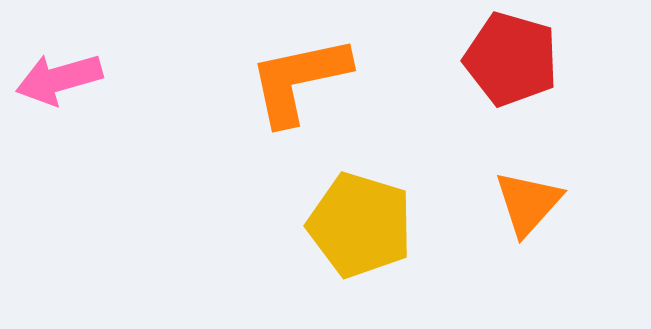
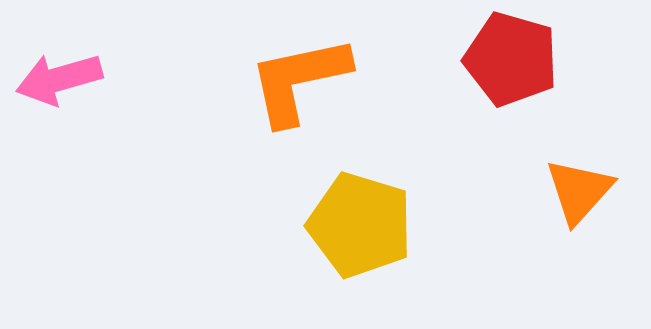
orange triangle: moved 51 px right, 12 px up
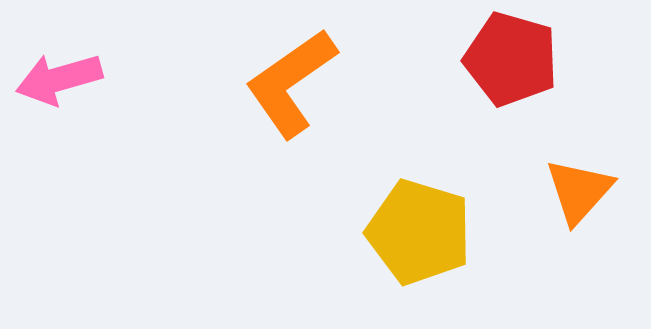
orange L-shape: moved 8 px left, 3 px down; rotated 23 degrees counterclockwise
yellow pentagon: moved 59 px right, 7 px down
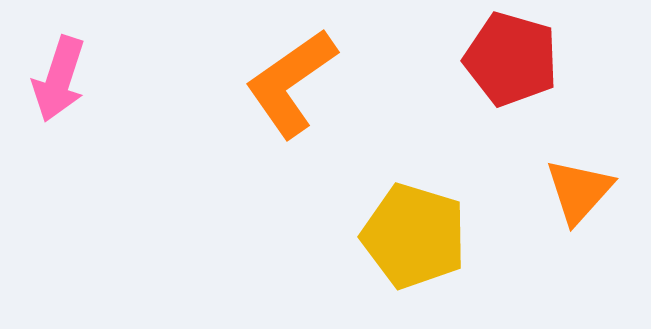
pink arrow: rotated 56 degrees counterclockwise
yellow pentagon: moved 5 px left, 4 px down
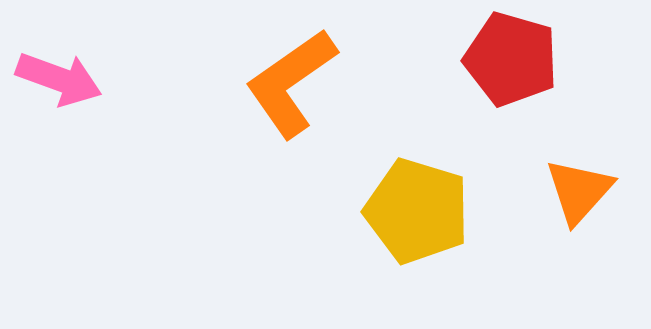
pink arrow: rotated 88 degrees counterclockwise
yellow pentagon: moved 3 px right, 25 px up
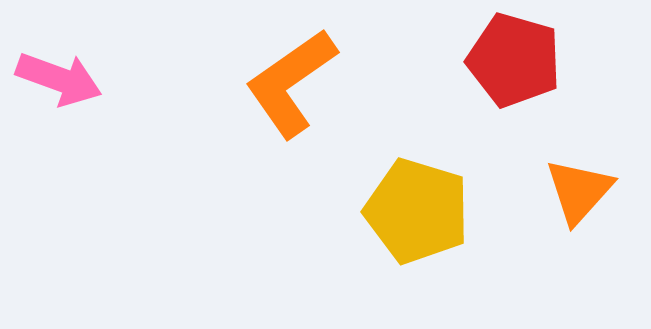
red pentagon: moved 3 px right, 1 px down
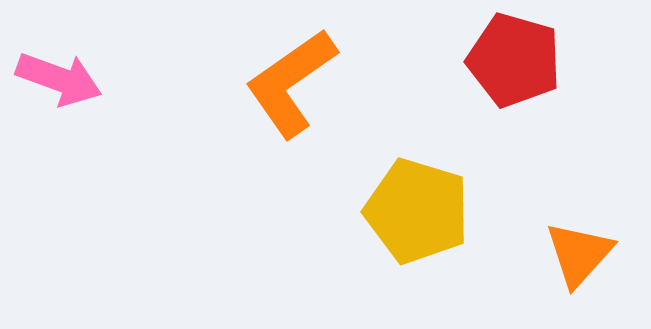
orange triangle: moved 63 px down
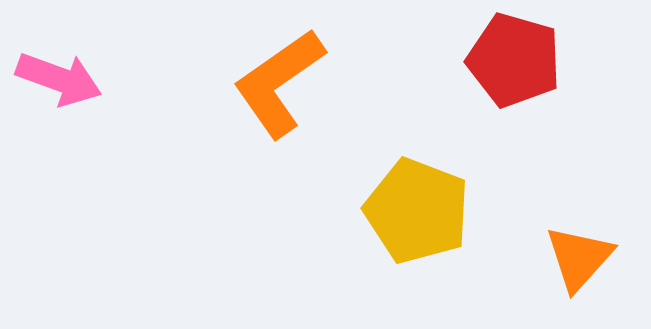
orange L-shape: moved 12 px left
yellow pentagon: rotated 4 degrees clockwise
orange triangle: moved 4 px down
